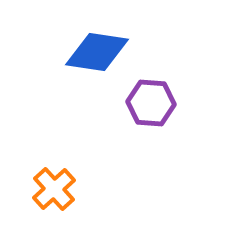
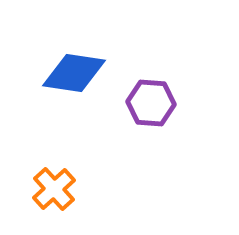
blue diamond: moved 23 px left, 21 px down
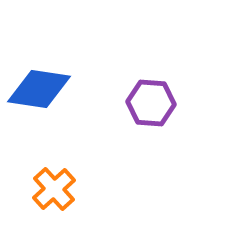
blue diamond: moved 35 px left, 16 px down
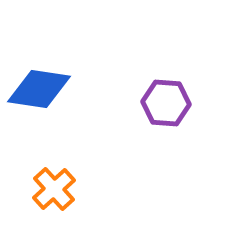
purple hexagon: moved 15 px right
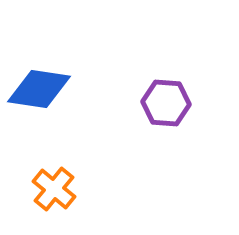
orange cross: rotated 9 degrees counterclockwise
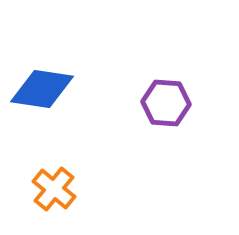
blue diamond: moved 3 px right
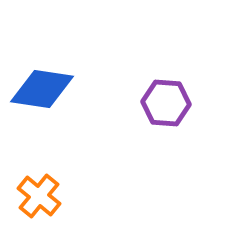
orange cross: moved 15 px left, 7 px down
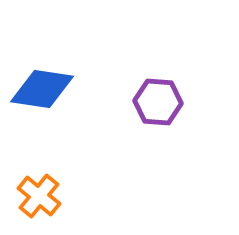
purple hexagon: moved 8 px left, 1 px up
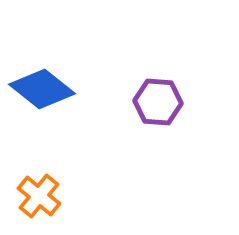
blue diamond: rotated 30 degrees clockwise
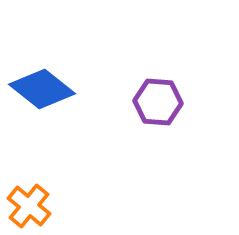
orange cross: moved 10 px left, 10 px down
